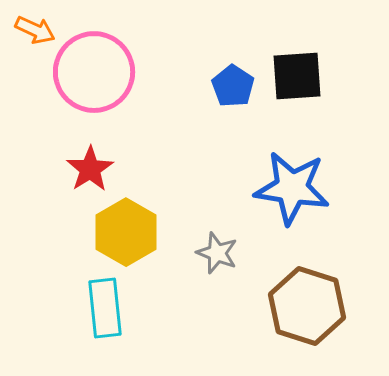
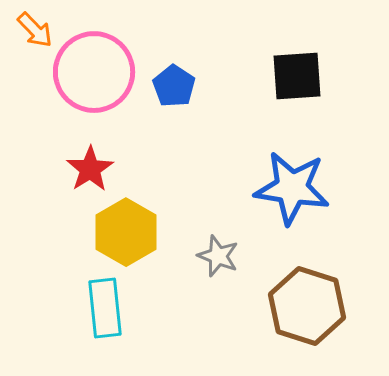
orange arrow: rotated 21 degrees clockwise
blue pentagon: moved 59 px left
gray star: moved 1 px right, 3 px down
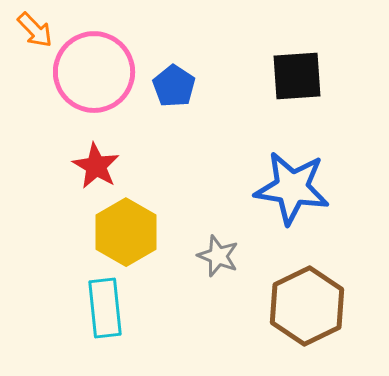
red star: moved 6 px right, 3 px up; rotated 9 degrees counterclockwise
brown hexagon: rotated 16 degrees clockwise
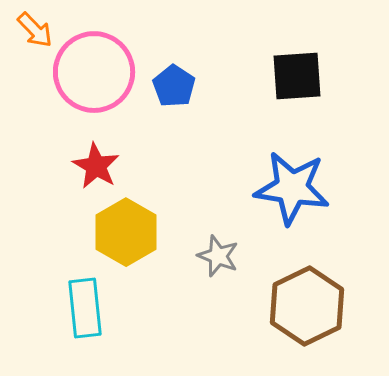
cyan rectangle: moved 20 px left
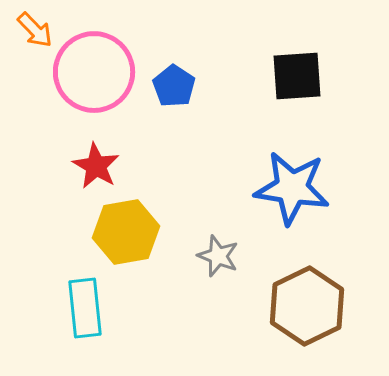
yellow hexagon: rotated 20 degrees clockwise
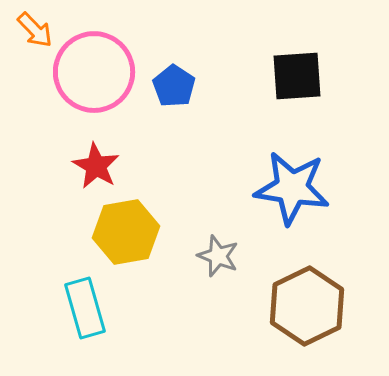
cyan rectangle: rotated 10 degrees counterclockwise
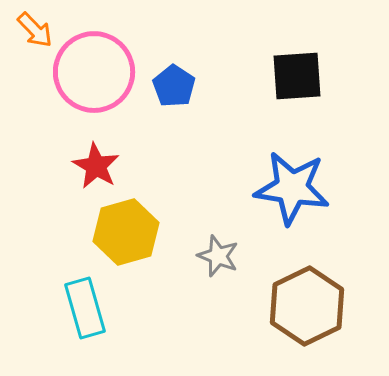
yellow hexagon: rotated 6 degrees counterclockwise
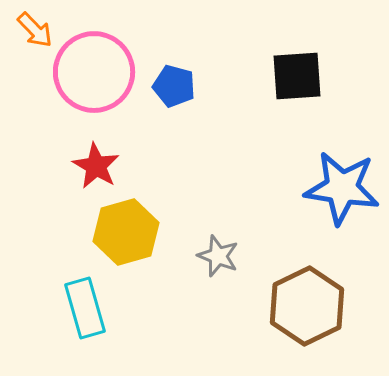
blue pentagon: rotated 18 degrees counterclockwise
blue star: moved 50 px right
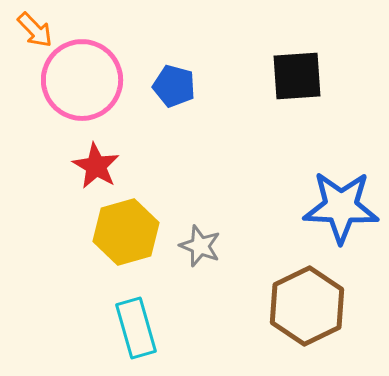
pink circle: moved 12 px left, 8 px down
blue star: moved 1 px left, 19 px down; rotated 6 degrees counterclockwise
gray star: moved 18 px left, 10 px up
cyan rectangle: moved 51 px right, 20 px down
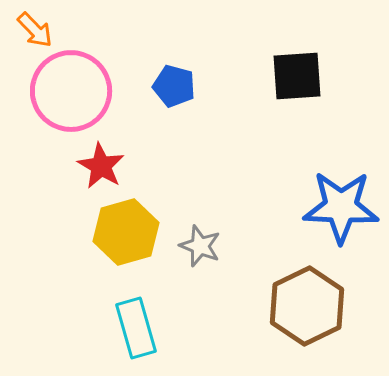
pink circle: moved 11 px left, 11 px down
red star: moved 5 px right
